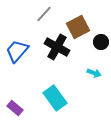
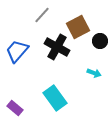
gray line: moved 2 px left, 1 px down
black circle: moved 1 px left, 1 px up
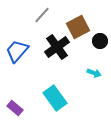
black cross: rotated 25 degrees clockwise
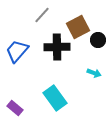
black circle: moved 2 px left, 1 px up
black cross: rotated 35 degrees clockwise
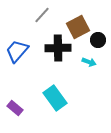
black cross: moved 1 px right, 1 px down
cyan arrow: moved 5 px left, 11 px up
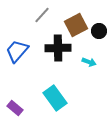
brown square: moved 2 px left, 2 px up
black circle: moved 1 px right, 9 px up
